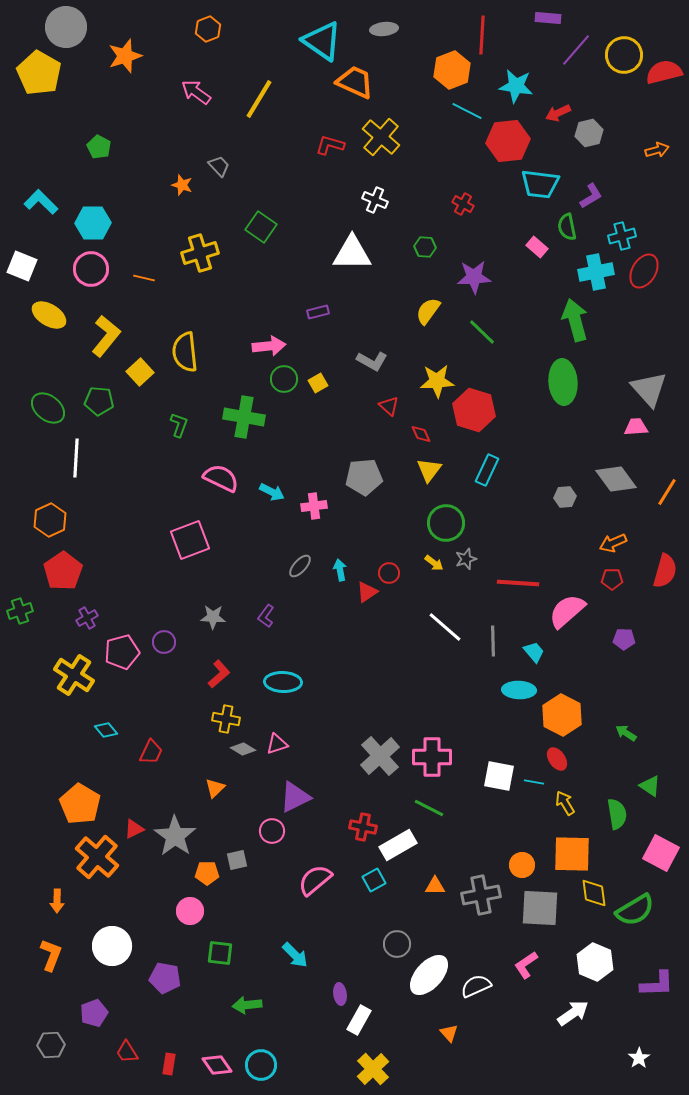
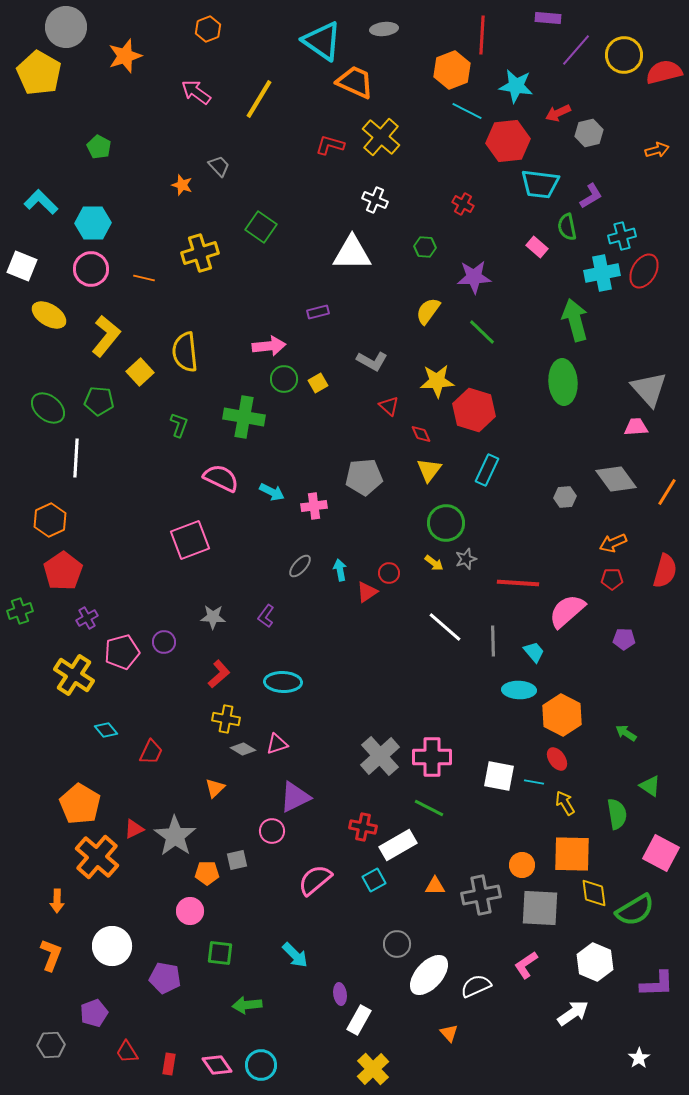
cyan cross at (596, 272): moved 6 px right, 1 px down
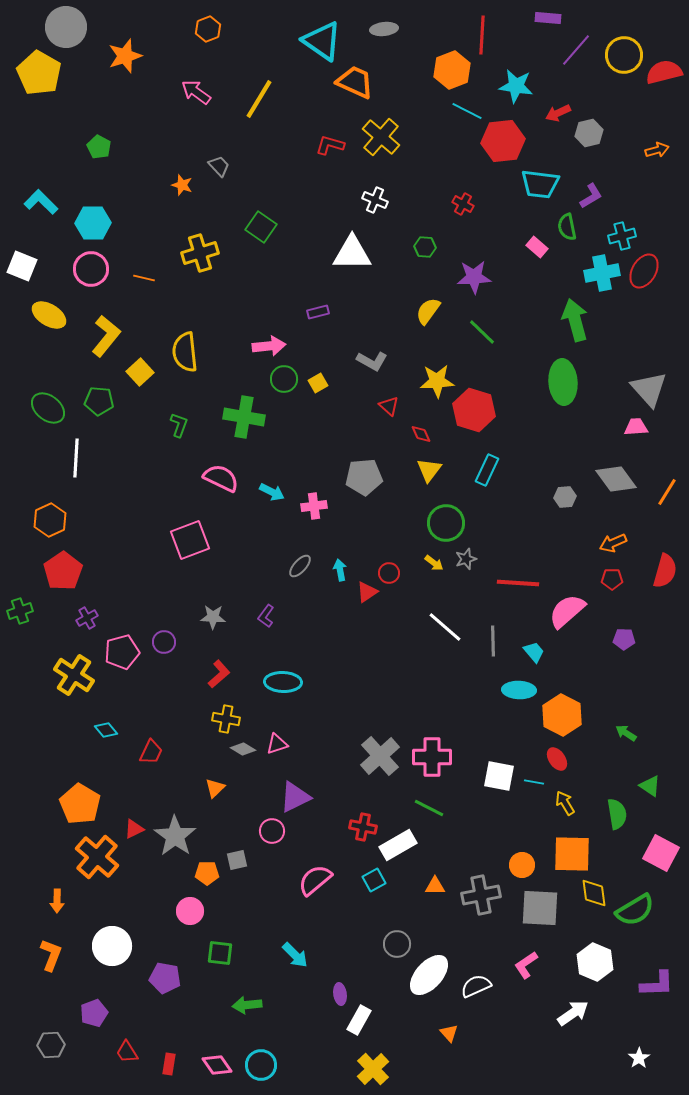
red hexagon at (508, 141): moved 5 px left
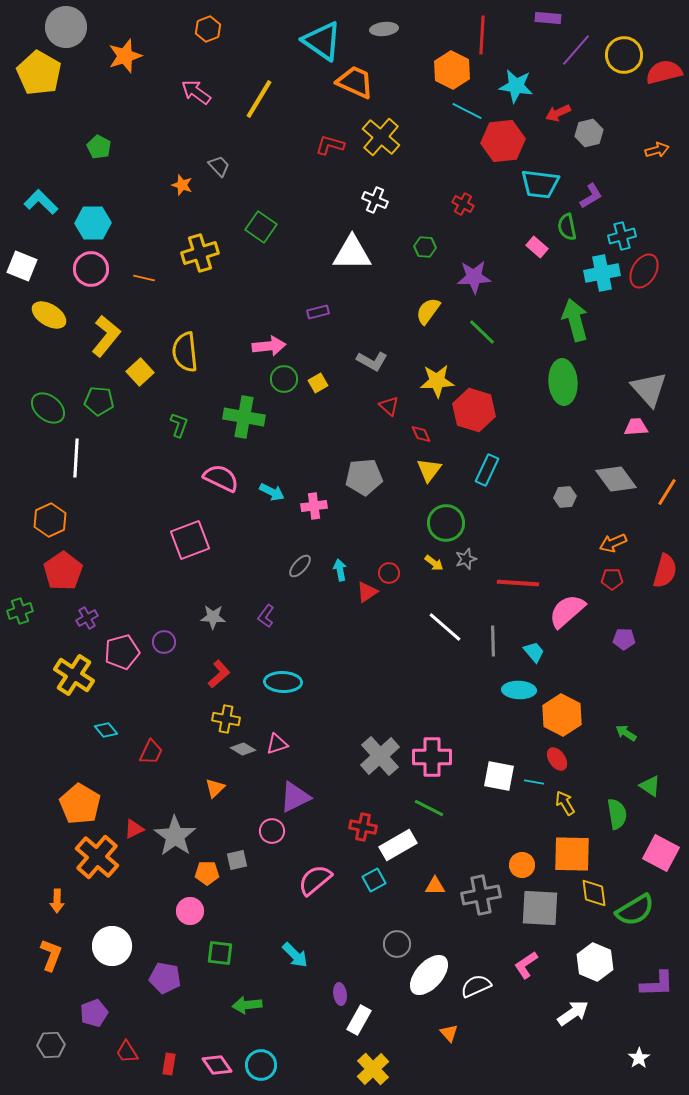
orange hexagon at (452, 70): rotated 12 degrees counterclockwise
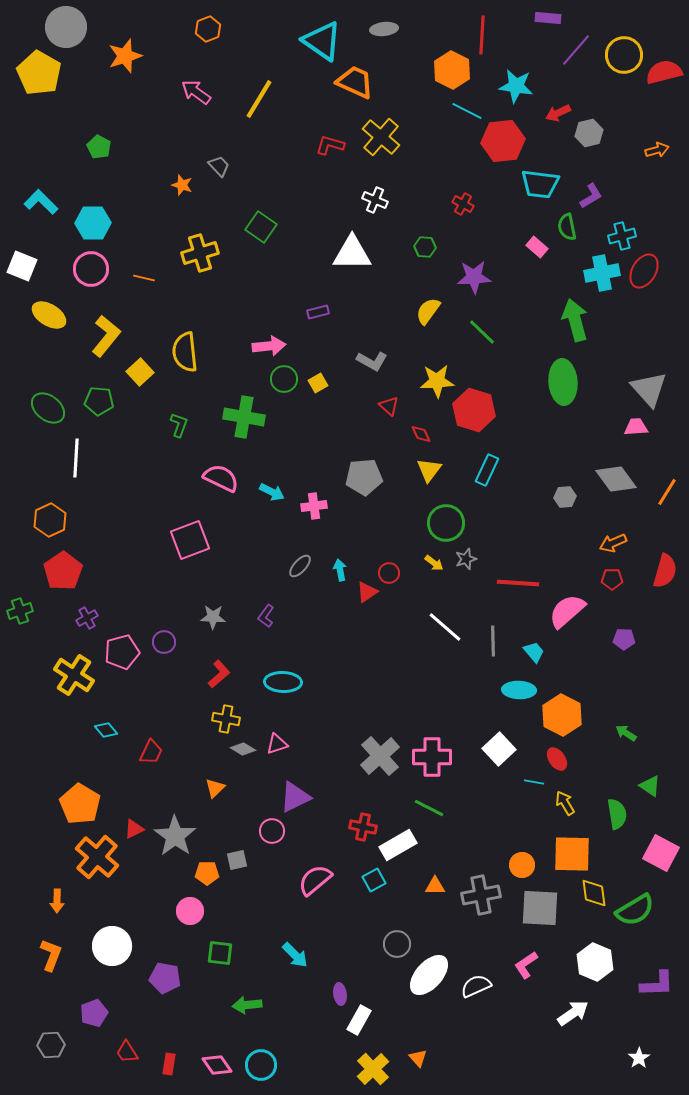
white square at (499, 776): moved 27 px up; rotated 36 degrees clockwise
orange triangle at (449, 1033): moved 31 px left, 25 px down
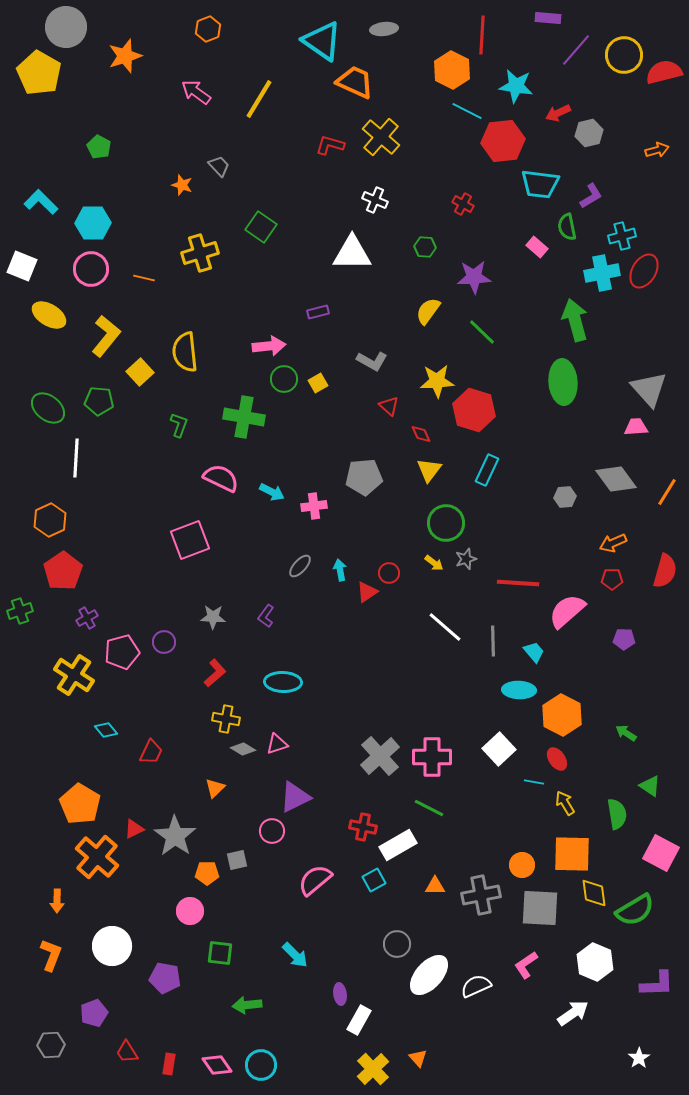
red L-shape at (219, 674): moved 4 px left, 1 px up
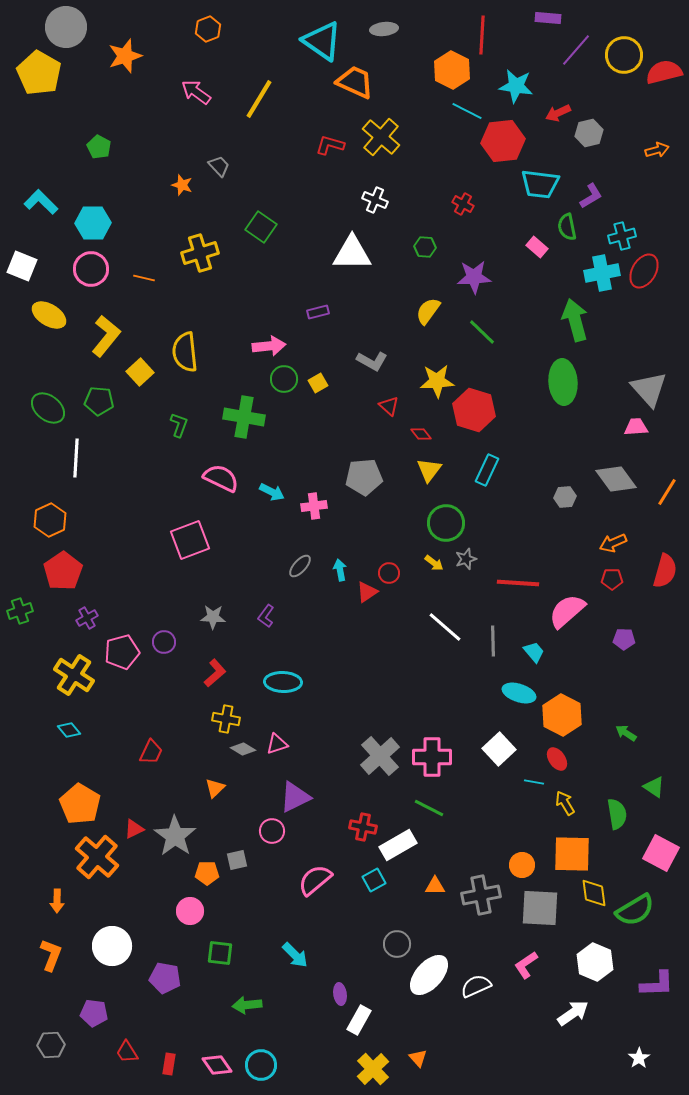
red diamond at (421, 434): rotated 15 degrees counterclockwise
cyan ellipse at (519, 690): moved 3 px down; rotated 16 degrees clockwise
cyan diamond at (106, 730): moved 37 px left
green triangle at (650, 786): moved 4 px right, 1 px down
purple pentagon at (94, 1013): rotated 28 degrees clockwise
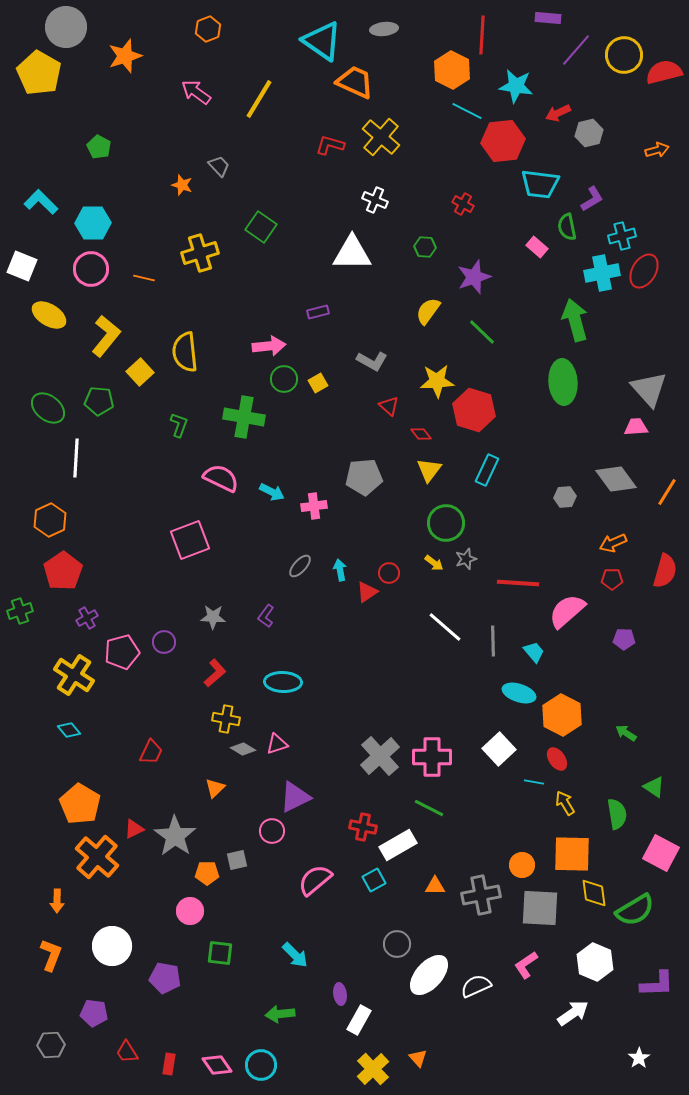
purple L-shape at (591, 196): moved 1 px right, 3 px down
purple star at (474, 277): rotated 16 degrees counterclockwise
green arrow at (247, 1005): moved 33 px right, 9 px down
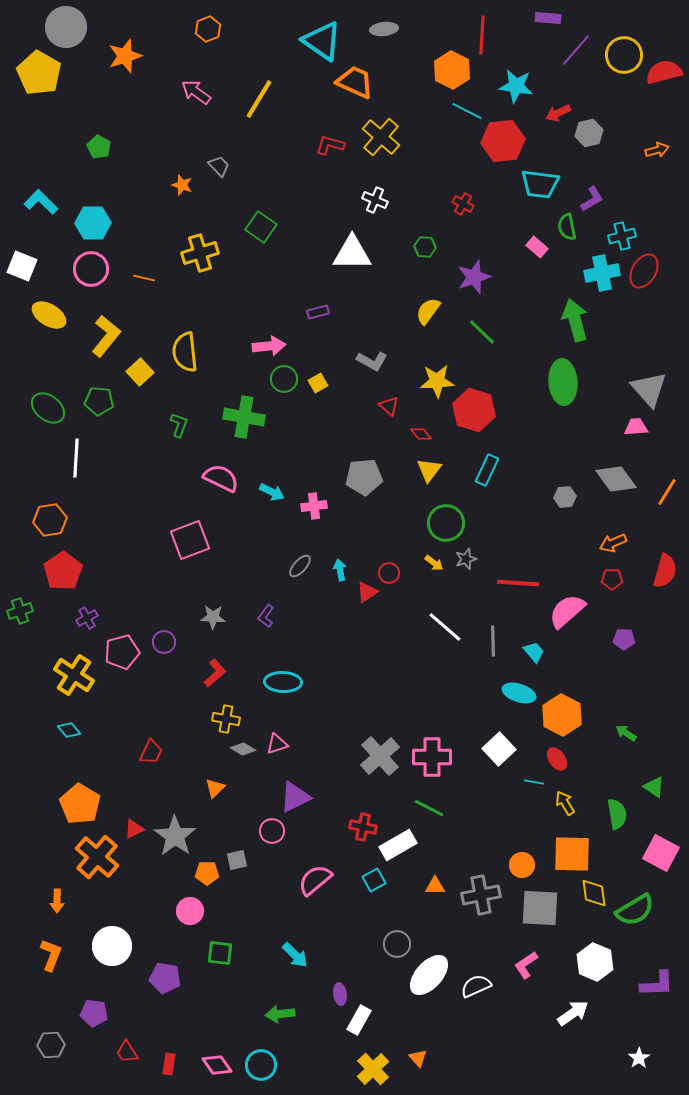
orange hexagon at (50, 520): rotated 16 degrees clockwise
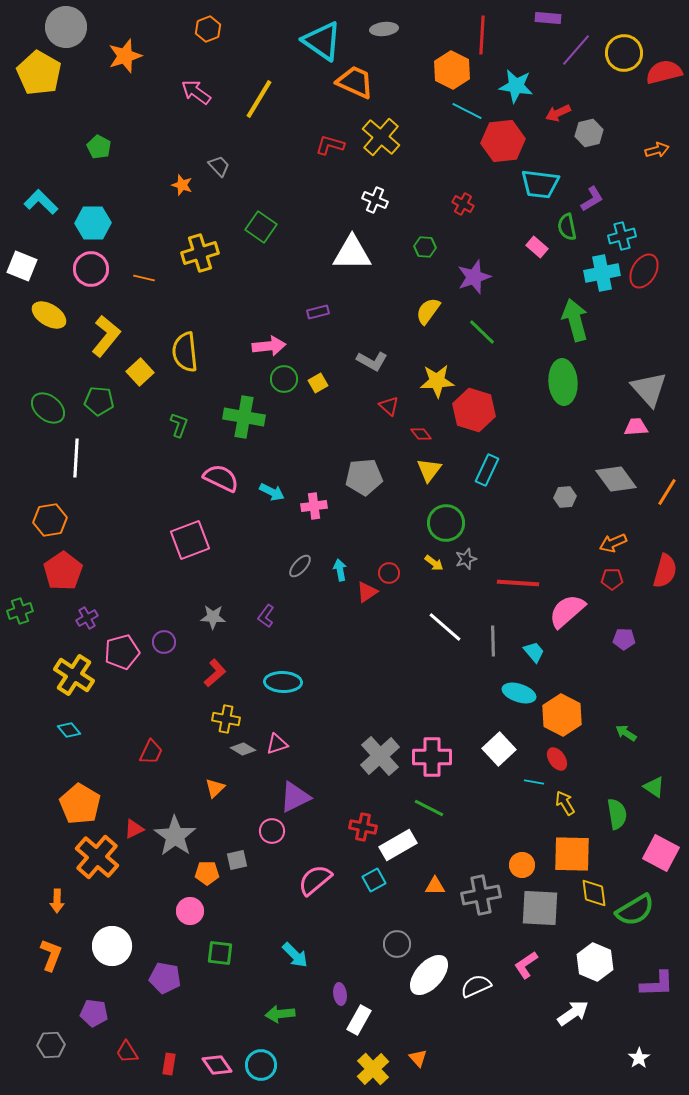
yellow circle at (624, 55): moved 2 px up
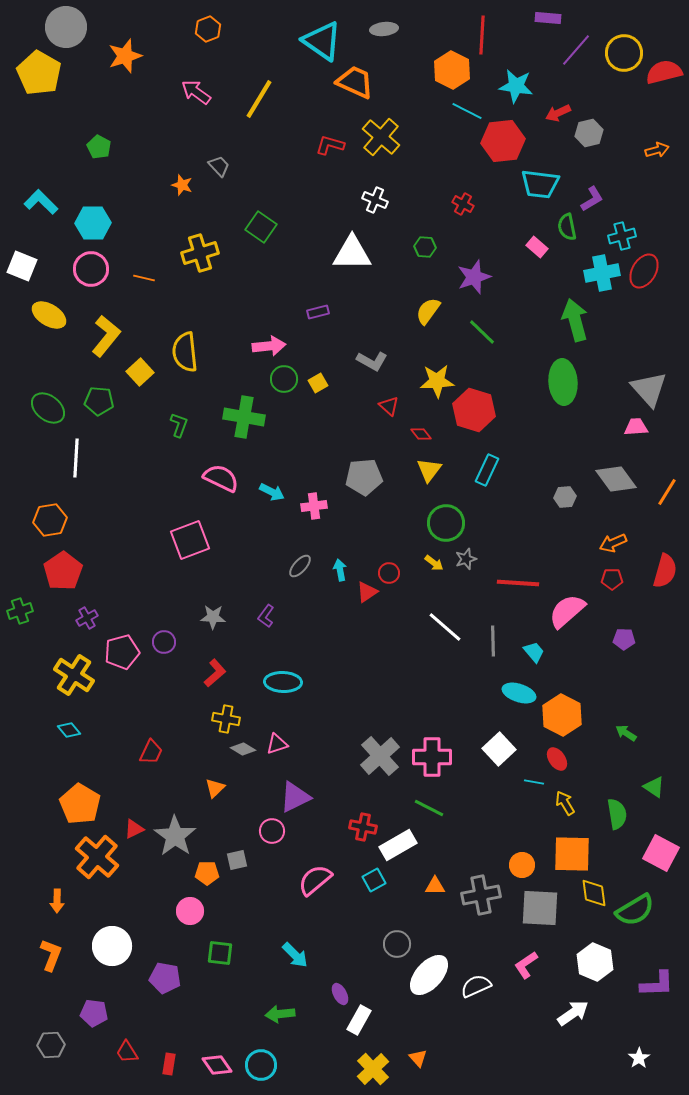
purple ellipse at (340, 994): rotated 20 degrees counterclockwise
